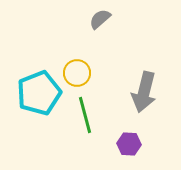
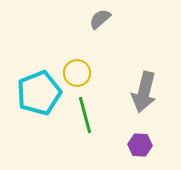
purple hexagon: moved 11 px right, 1 px down
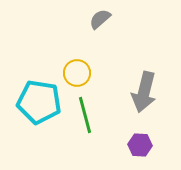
cyan pentagon: moved 9 px down; rotated 30 degrees clockwise
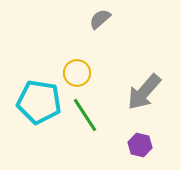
gray arrow: rotated 27 degrees clockwise
green line: rotated 18 degrees counterclockwise
purple hexagon: rotated 10 degrees clockwise
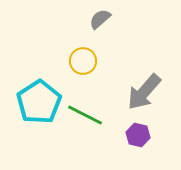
yellow circle: moved 6 px right, 12 px up
cyan pentagon: rotated 30 degrees clockwise
green line: rotated 30 degrees counterclockwise
purple hexagon: moved 2 px left, 10 px up
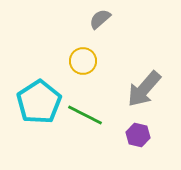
gray arrow: moved 3 px up
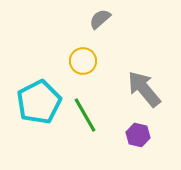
gray arrow: rotated 99 degrees clockwise
cyan pentagon: rotated 6 degrees clockwise
green line: rotated 33 degrees clockwise
